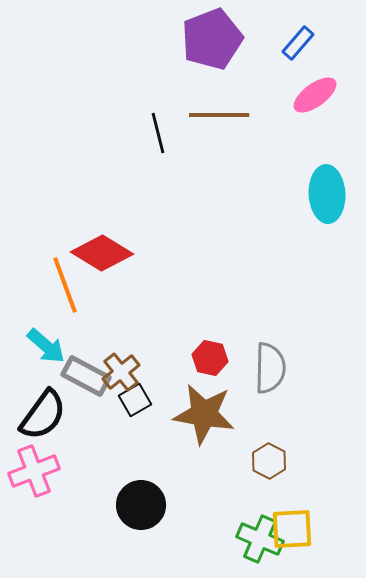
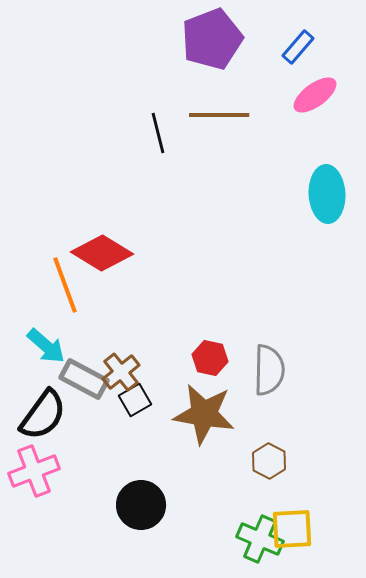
blue rectangle: moved 4 px down
gray semicircle: moved 1 px left, 2 px down
gray rectangle: moved 2 px left, 3 px down
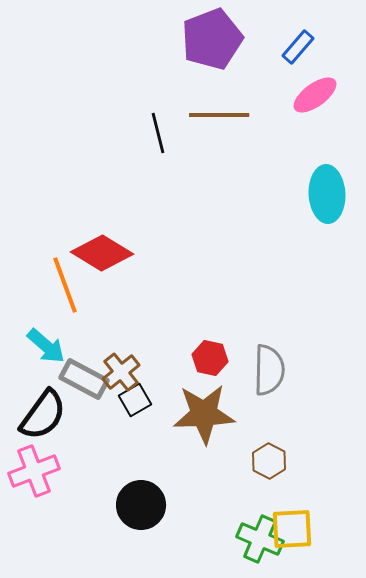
brown star: rotated 12 degrees counterclockwise
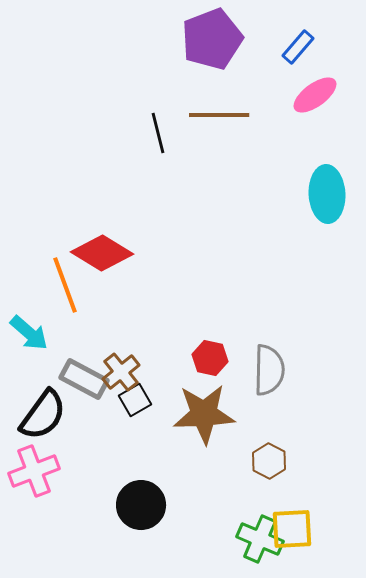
cyan arrow: moved 17 px left, 13 px up
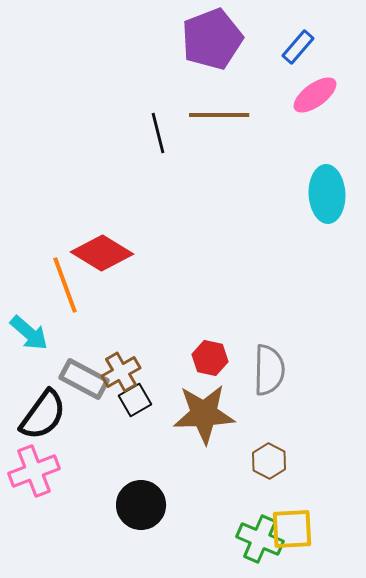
brown cross: rotated 9 degrees clockwise
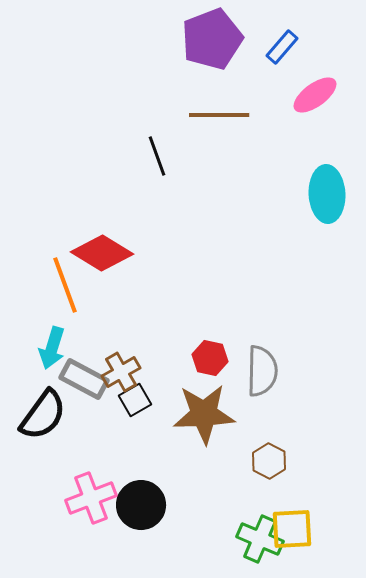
blue rectangle: moved 16 px left
black line: moved 1 px left, 23 px down; rotated 6 degrees counterclockwise
cyan arrow: moved 23 px right, 15 px down; rotated 66 degrees clockwise
gray semicircle: moved 7 px left, 1 px down
pink cross: moved 57 px right, 27 px down
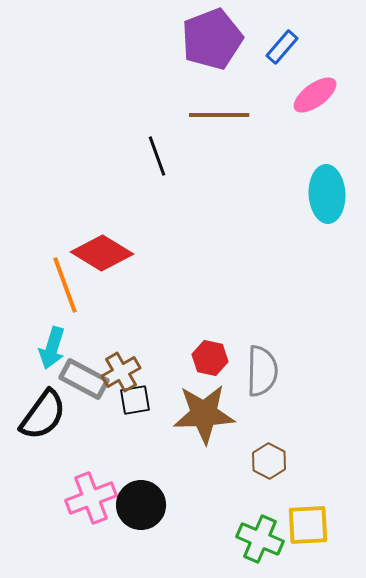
black square: rotated 20 degrees clockwise
yellow square: moved 16 px right, 4 px up
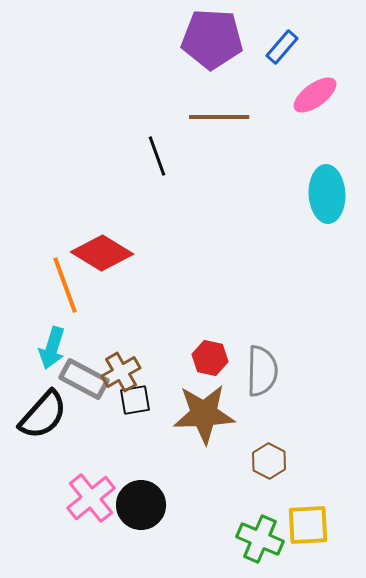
purple pentagon: rotated 24 degrees clockwise
brown line: moved 2 px down
black semicircle: rotated 6 degrees clockwise
pink cross: rotated 18 degrees counterclockwise
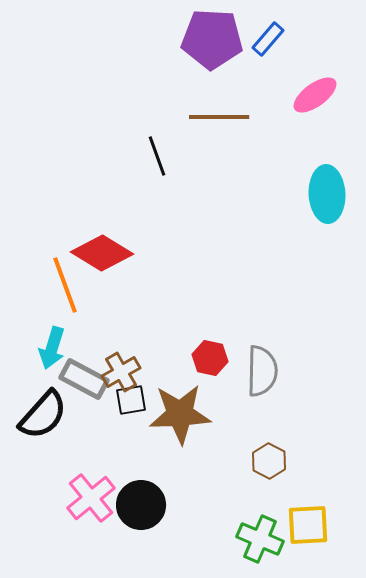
blue rectangle: moved 14 px left, 8 px up
black square: moved 4 px left
brown star: moved 24 px left
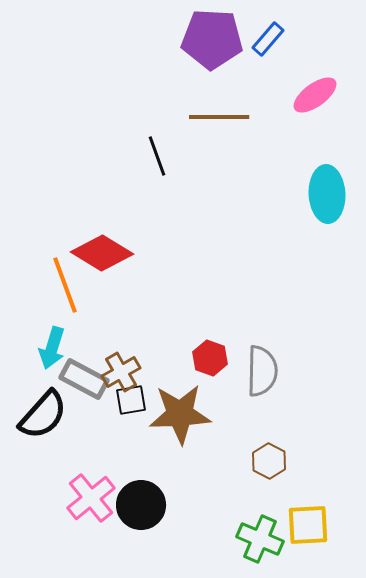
red hexagon: rotated 8 degrees clockwise
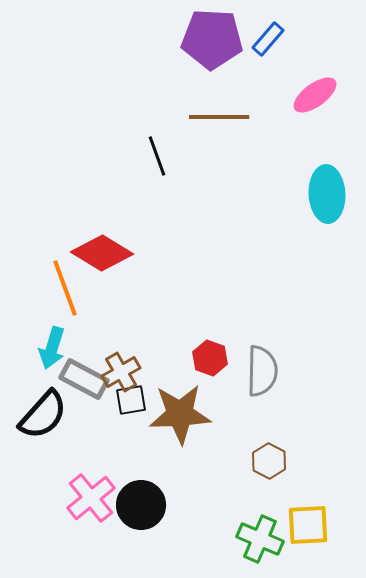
orange line: moved 3 px down
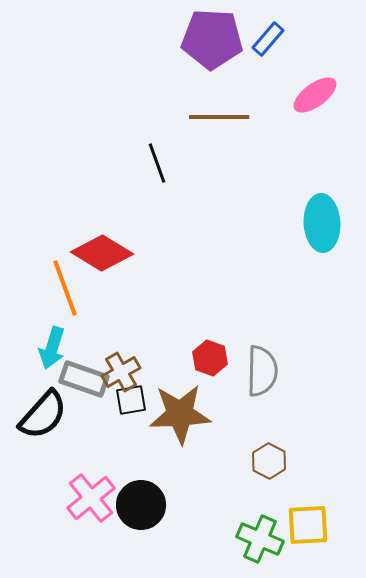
black line: moved 7 px down
cyan ellipse: moved 5 px left, 29 px down
gray rectangle: rotated 9 degrees counterclockwise
